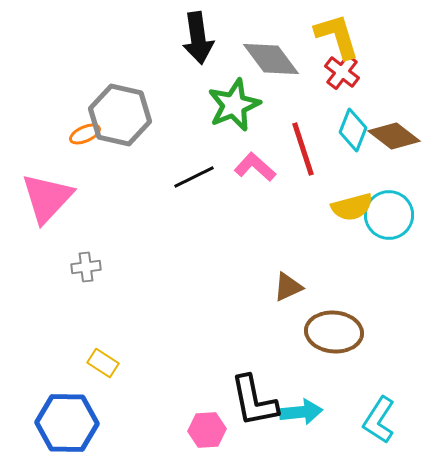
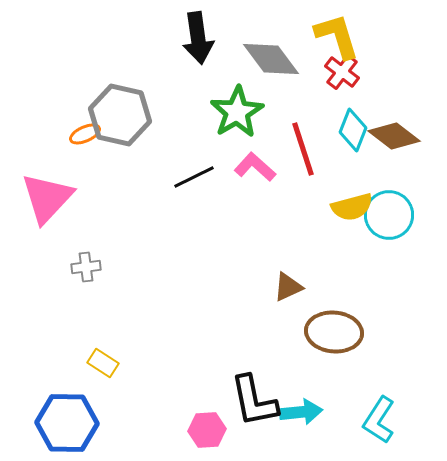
green star: moved 3 px right, 7 px down; rotated 8 degrees counterclockwise
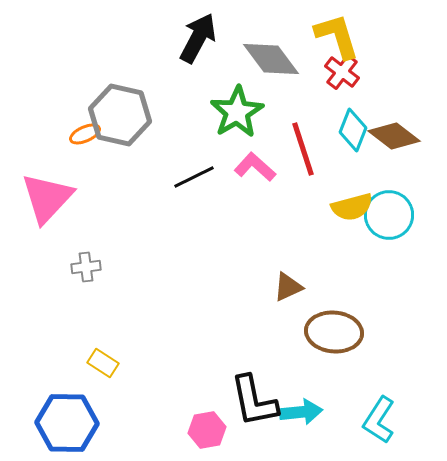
black arrow: rotated 144 degrees counterclockwise
pink hexagon: rotated 6 degrees counterclockwise
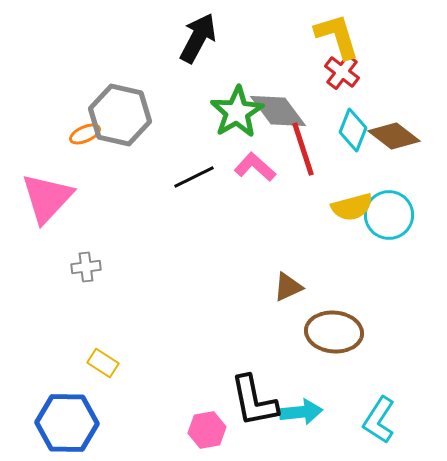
gray diamond: moved 7 px right, 52 px down
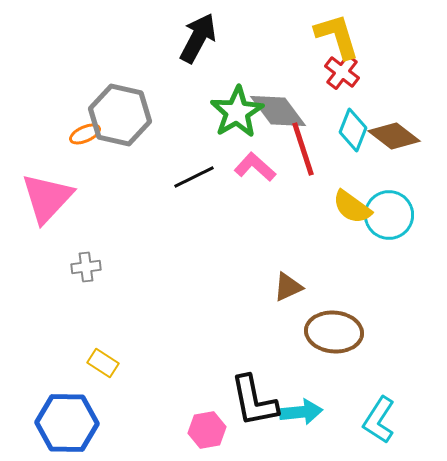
yellow semicircle: rotated 51 degrees clockwise
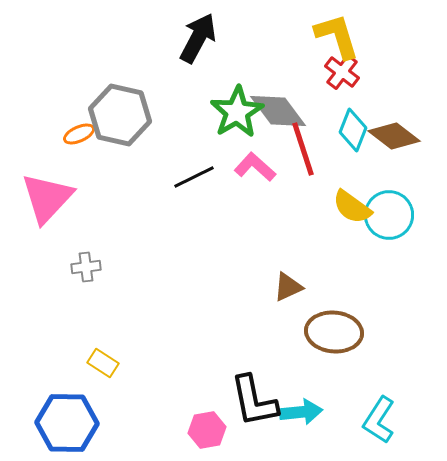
orange ellipse: moved 6 px left
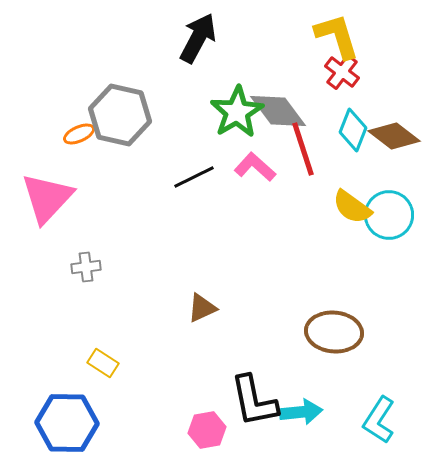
brown triangle: moved 86 px left, 21 px down
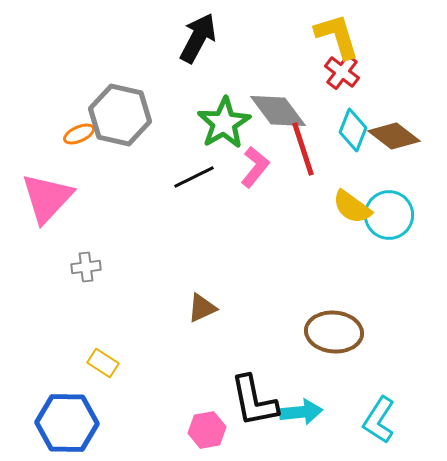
green star: moved 13 px left, 11 px down
pink L-shape: rotated 87 degrees clockwise
